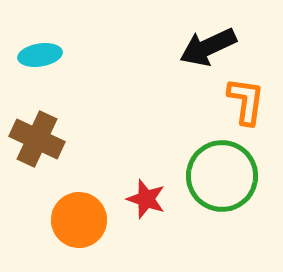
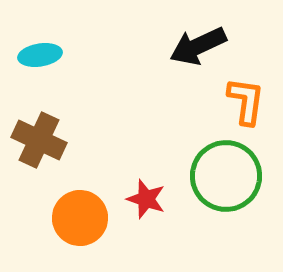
black arrow: moved 10 px left, 1 px up
brown cross: moved 2 px right, 1 px down
green circle: moved 4 px right
orange circle: moved 1 px right, 2 px up
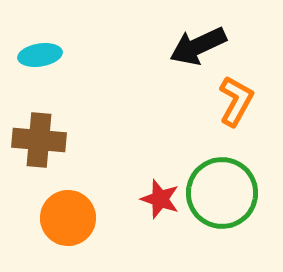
orange L-shape: moved 10 px left; rotated 21 degrees clockwise
brown cross: rotated 20 degrees counterclockwise
green circle: moved 4 px left, 17 px down
red star: moved 14 px right
orange circle: moved 12 px left
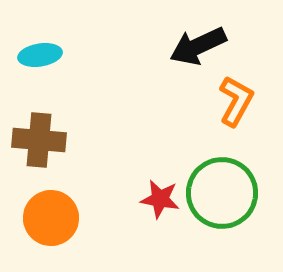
red star: rotated 9 degrees counterclockwise
orange circle: moved 17 px left
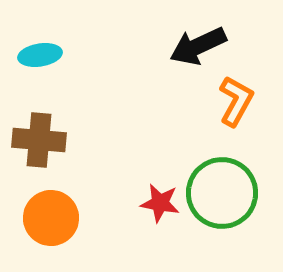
red star: moved 4 px down
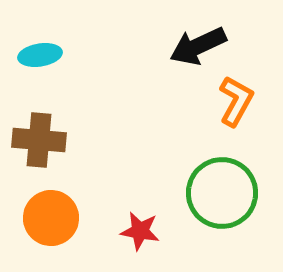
red star: moved 20 px left, 28 px down
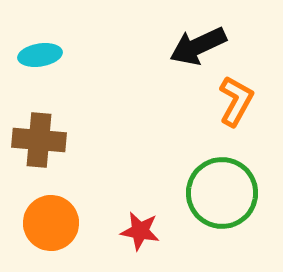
orange circle: moved 5 px down
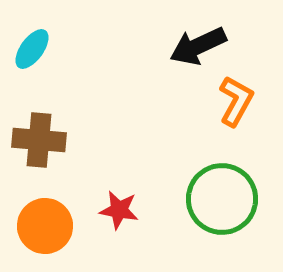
cyan ellipse: moved 8 px left, 6 px up; rotated 45 degrees counterclockwise
green circle: moved 6 px down
orange circle: moved 6 px left, 3 px down
red star: moved 21 px left, 21 px up
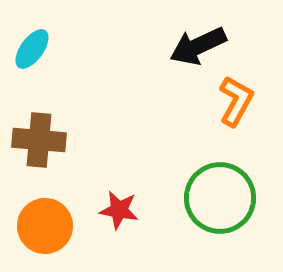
green circle: moved 2 px left, 1 px up
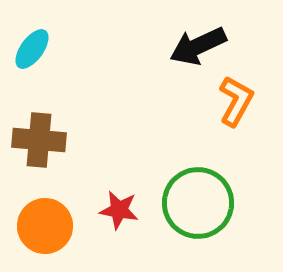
green circle: moved 22 px left, 5 px down
